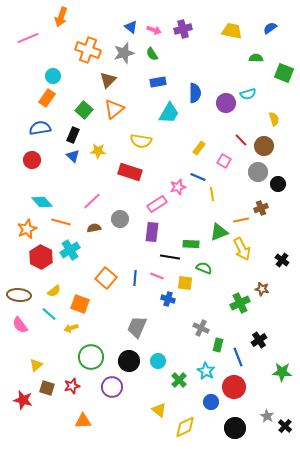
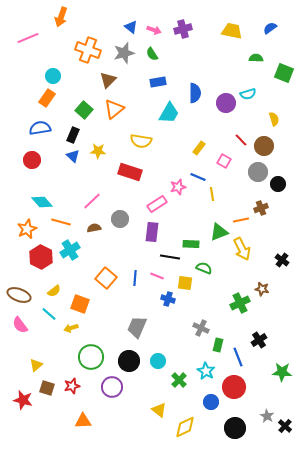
brown ellipse at (19, 295): rotated 15 degrees clockwise
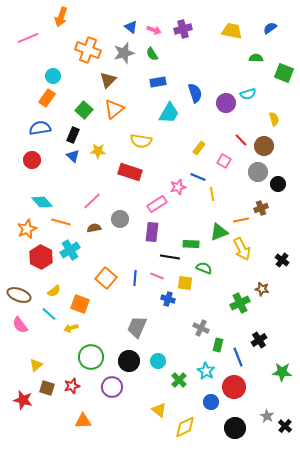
blue semicircle at (195, 93): rotated 18 degrees counterclockwise
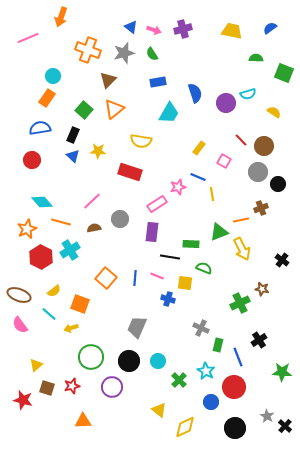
yellow semicircle at (274, 119): moved 7 px up; rotated 40 degrees counterclockwise
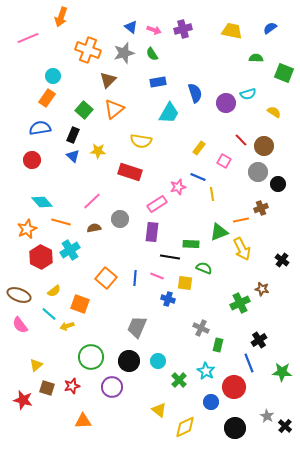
yellow arrow at (71, 328): moved 4 px left, 2 px up
blue line at (238, 357): moved 11 px right, 6 px down
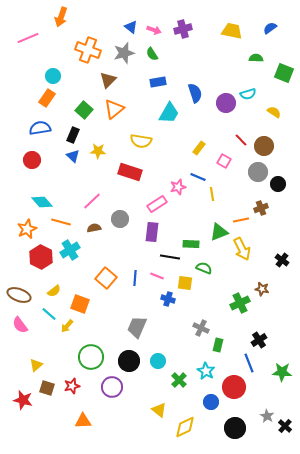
yellow arrow at (67, 326): rotated 32 degrees counterclockwise
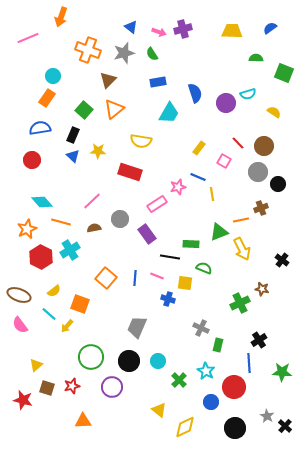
pink arrow at (154, 30): moved 5 px right, 2 px down
yellow trapezoid at (232, 31): rotated 10 degrees counterclockwise
red line at (241, 140): moved 3 px left, 3 px down
purple rectangle at (152, 232): moved 5 px left, 2 px down; rotated 42 degrees counterclockwise
blue line at (249, 363): rotated 18 degrees clockwise
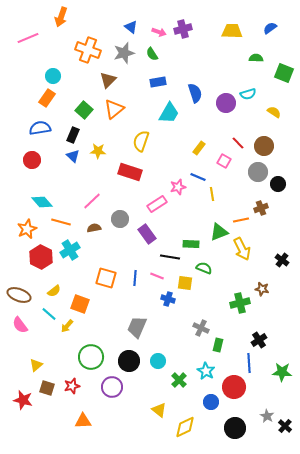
yellow semicircle at (141, 141): rotated 100 degrees clockwise
orange square at (106, 278): rotated 25 degrees counterclockwise
green cross at (240, 303): rotated 12 degrees clockwise
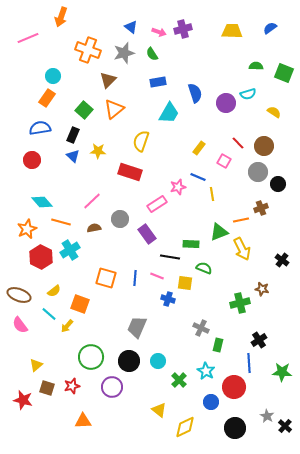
green semicircle at (256, 58): moved 8 px down
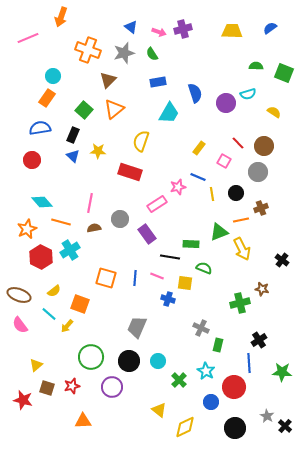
black circle at (278, 184): moved 42 px left, 9 px down
pink line at (92, 201): moved 2 px left, 2 px down; rotated 36 degrees counterclockwise
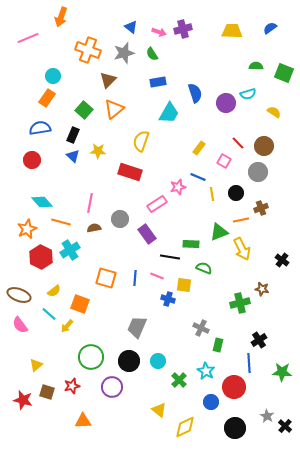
yellow square at (185, 283): moved 1 px left, 2 px down
brown square at (47, 388): moved 4 px down
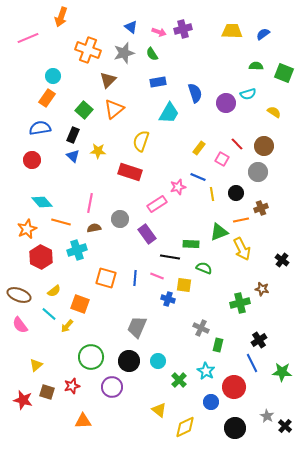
blue semicircle at (270, 28): moved 7 px left, 6 px down
red line at (238, 143): moved 1 px left, 1 px down
pink square at (224, 161): moved 2 px left, 2 px up
cyan cross at (70, 250): moved 7 px right; rotated 12 degrees clockwise
blue line at (249, 363): moved 3 px right; rotated 24 degrees counterclockwise
